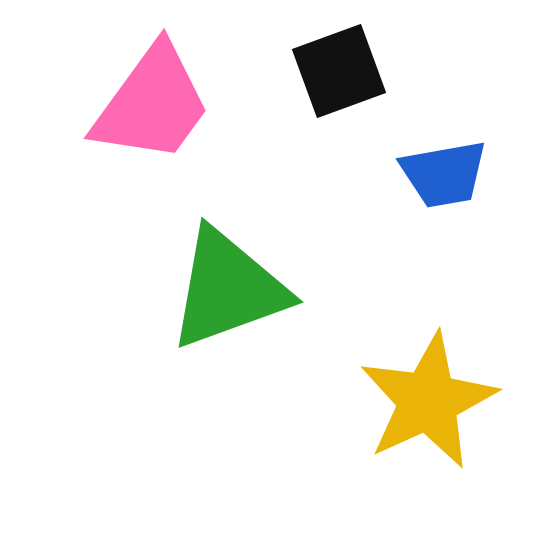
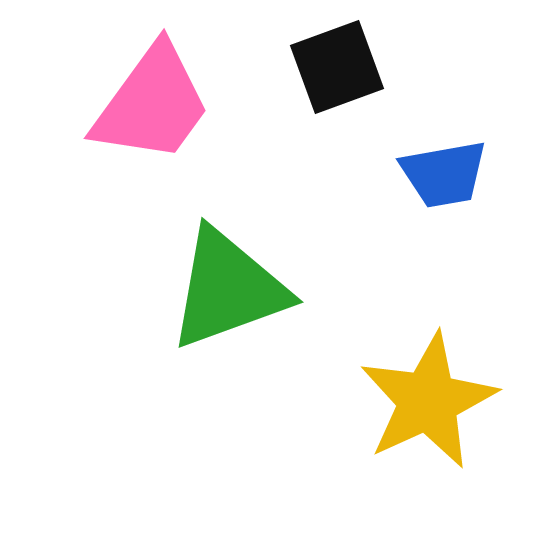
black square: moved 2 px left, 4 px up
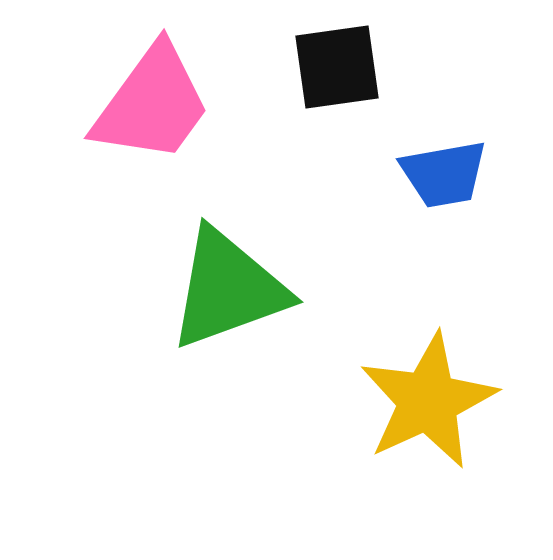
black square: rotated 12 degrees clockwise
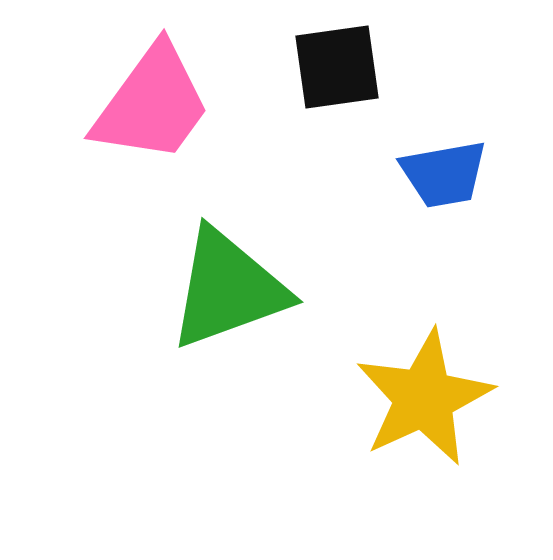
yellow star: moved 4 px left, 3 px up
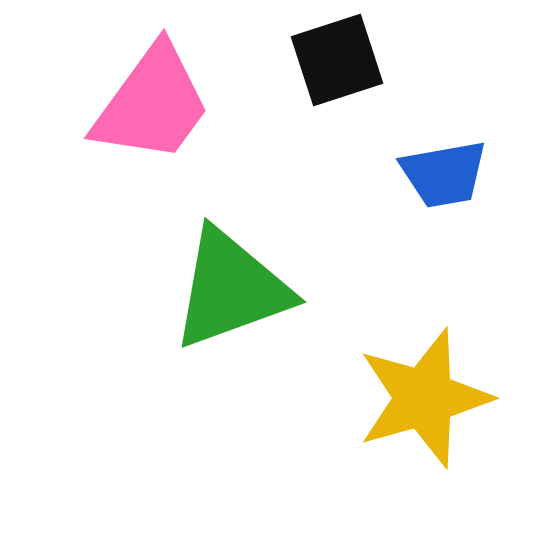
black square: moved 7 px up; rotated 10 degrees counterclockwise
green triangle: moved 3 px right
yellow star: rotated 9 degrees clockwise
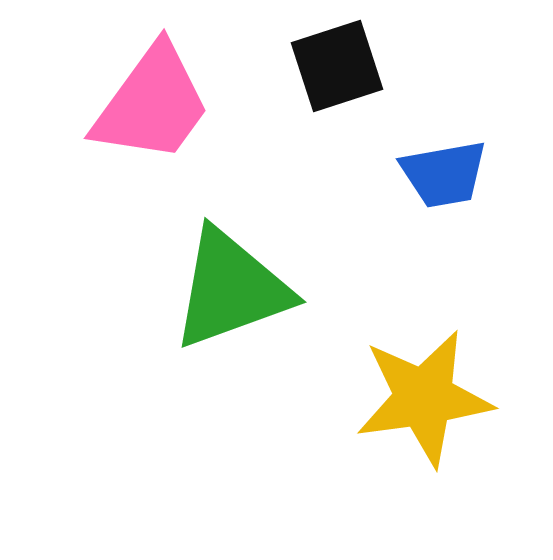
black square: moved 6 px down
yellow star: rotated 8 degrees clockwise
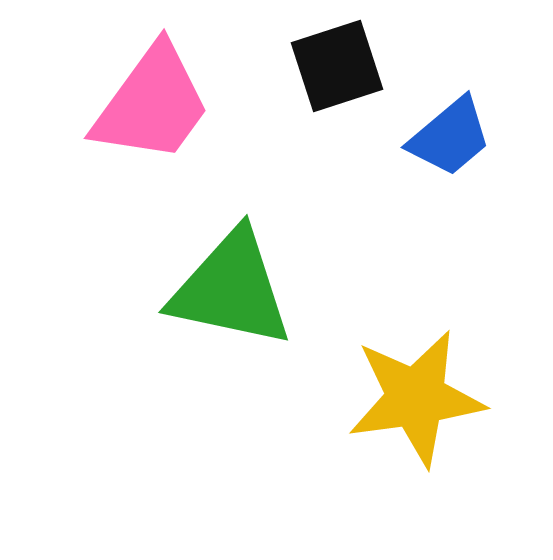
blue trapezoid: moved 6 px right, 37 px up; rotated 30 degrees counterclockwise
green triangle: rotated 32 degrees clockwise
yellow star: moved 8 px left
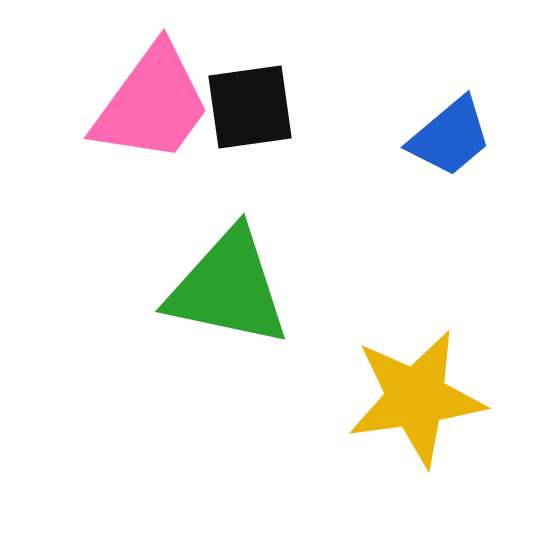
black square: moved 87 px left, 41 px down; rotated 10 degrees clockwise
green triangle: moved 3 px left, 1 px up
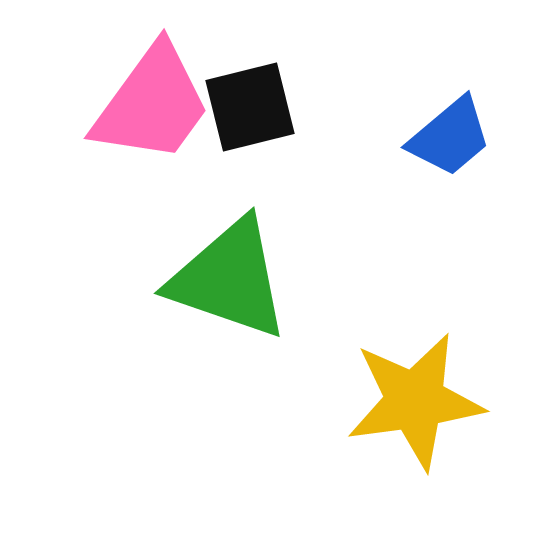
black square: rotated 6 degrees counterclockwise
green triangle: moved 1 px right, 9 px up; rotated 7 degrees clockwise
yellow star: moved 1 px left, 3 px down
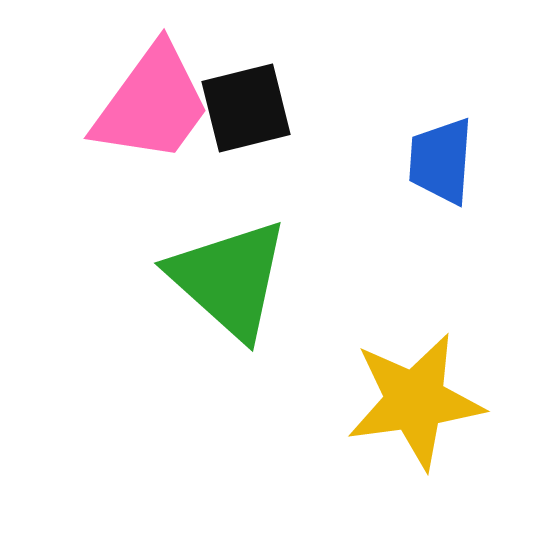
black square: moved 4 px left, 1 px down
blue trapezoid: moved 9 px left, 24 px down; rotated 134 degrees clockwise
green triangle: rotated 23 degrees clockwise
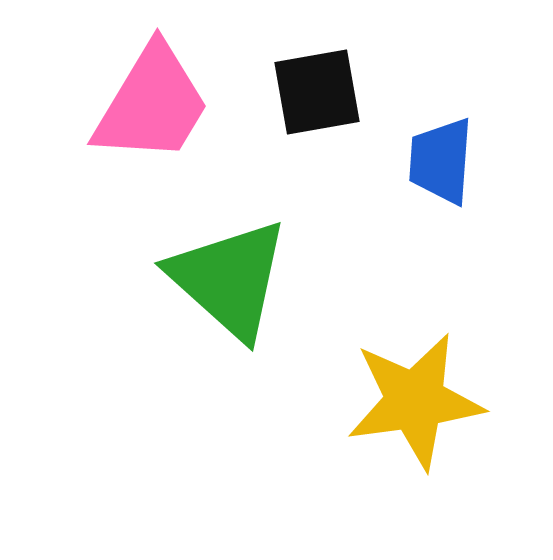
pink trapezoid: rotated 5 degrees counterclockwise
black square: moved 71 px right, 16 px up; rotated 4 degrees clockwise
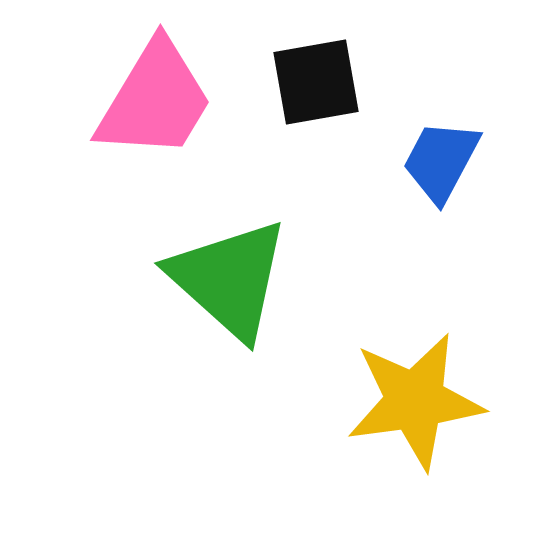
black square: moved 1 px left, 10 px up
pink trapezoid: moved 3 px right, 4 px up
blue trapezoid: rotated 24 degrees clockwise
